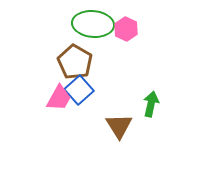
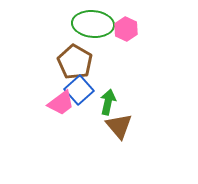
pink trapezoid: moved 2 px right, 5 px down; rotated 24 degrees clockwise
green arrow: moved 43 px left, 2 px up
brown triangle: rotated 8 degrees counterclockwise
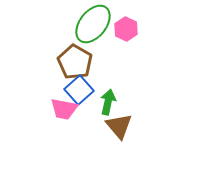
green ellipse: rotated 57 degrees counterclockwise
pink trapezoid: moved 3 px right, 6 px down; rotated 48 degrees clockwise
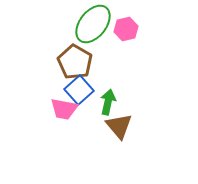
pink hexagon: rotated 20 degrees clockwise
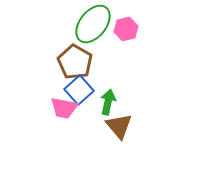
pink trapezoid: moved 1 px up
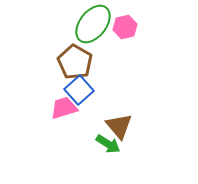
pink hexagon: moved 1 px left, 2 px up
green arrow: moved 42 px down; rotated 110 degrees clockwise
pink trapezoid: rotated 152 degrees clockwise
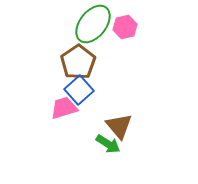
brown pentagon: moved 3 px right; rotated 8 degrees clockwise
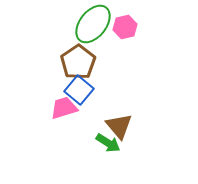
blue square: rotated 8 degrees counterclockwise
green arrow: moved 1 px up
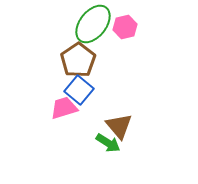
brown pentagon: moved 2 px up
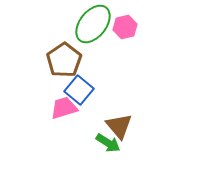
brown pentagon: moved 14 px left
